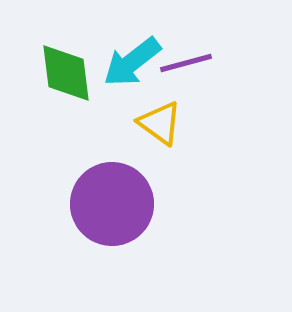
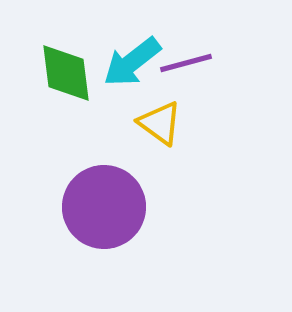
purple circle: moved 8 px left, 3 px down
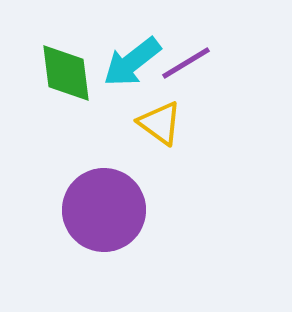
purple line: rotated 16 degrees counterclockwise
purple circle: moved 3 px down
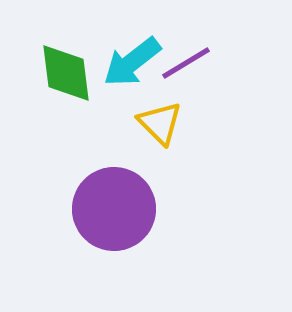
yellow triangle: rotated 9 degrees clockwise
purple circle: moved 10 px right, 1 px up
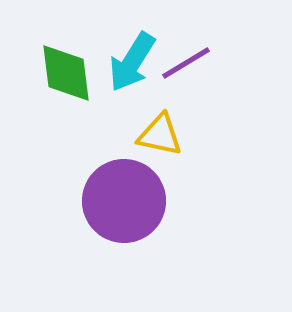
cyan arrow: rotated 20 degrees counterclockwise
yellow triangle: moved 12 px down; rotated 33 degrees counterclockwise
purple circle: moved 10 px right, 8 px up
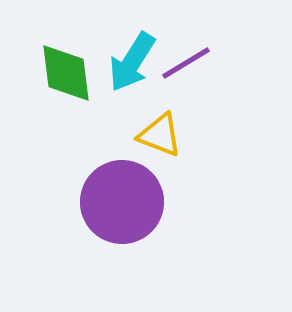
yellow triangle: rotated 9 degrees clockwise
purple circle: moved 2 px left, 1 px down
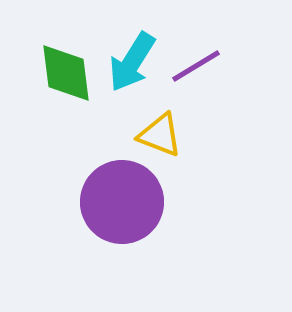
purple line: moved 10 px right, 3 px down
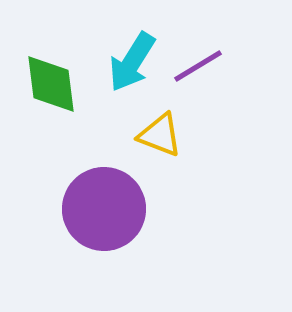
purple line: moved 2 px right
green diamond: moved 15 px left, 11 px down
purple circle: moved 18 px left, 7 px down
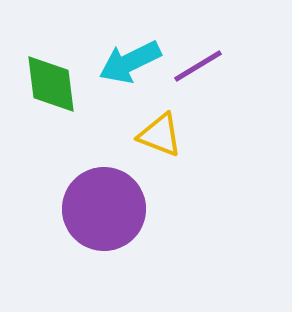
cyan arrow: moved 2 px left; rotated 32 degrees clockwise
